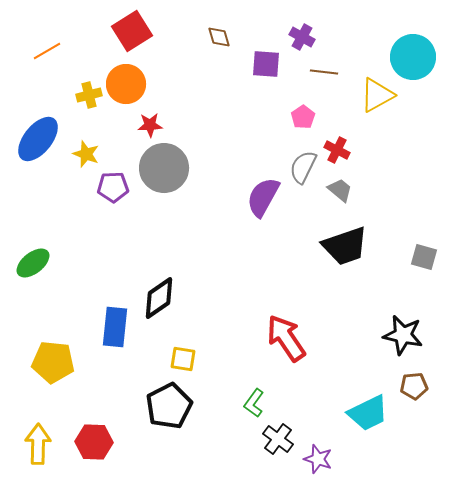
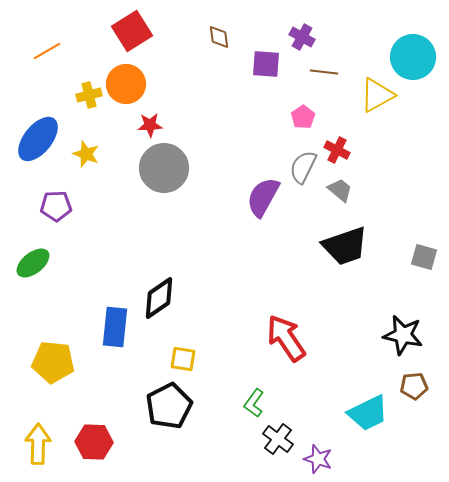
brown diamond: rotated 10 degrees clockwise
purple pentagon: moved 57 px left, 19 px down
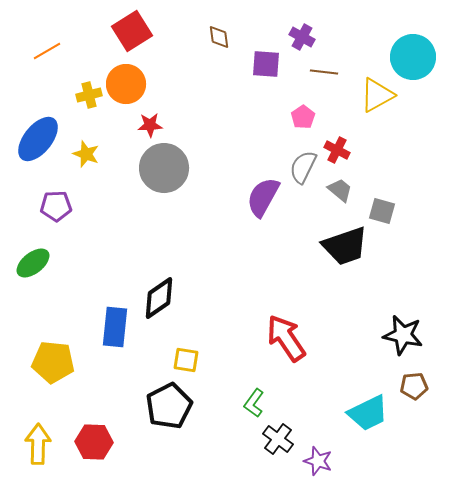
gray square: moved 42 px left, 46 px up
yellow square: moved 3 px right, 1 px down
purple star: moved 2 px down
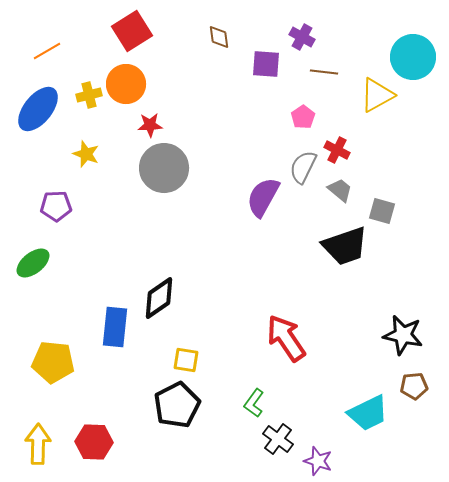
blue ellipse: moved 30 px up
black pentagon: moved 8 px right, 1 px up
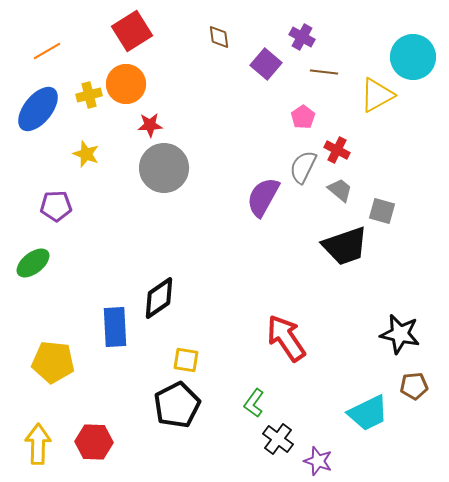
purple square: rotated 36 degrees clockwise
blue rectangle: rotated 9 degrees counterclockwise
black star: moved 3 px left, 1 px up
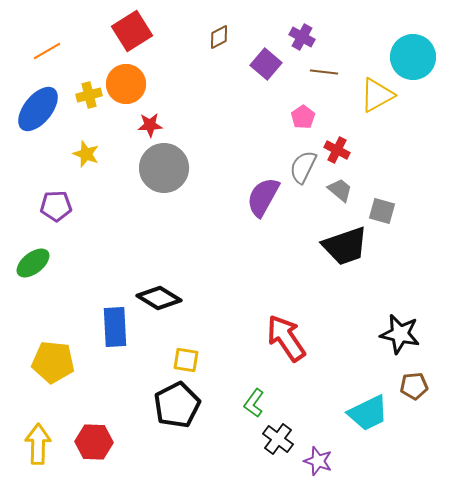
brown diamond: rotated 70 degrees clockwise
black diamond: rotated 66 degrees clockwise
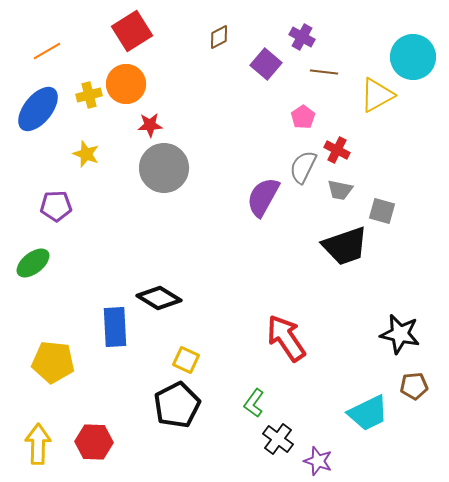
gray trapezoid: rotated 152 degrees clockwise
yellow square: rotated 16 degrees clockwise
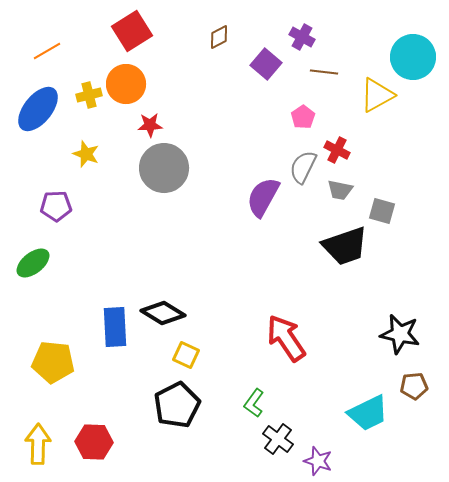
black diamond: moved 4 px right, 15 px down
yellow square: moved 5 px up
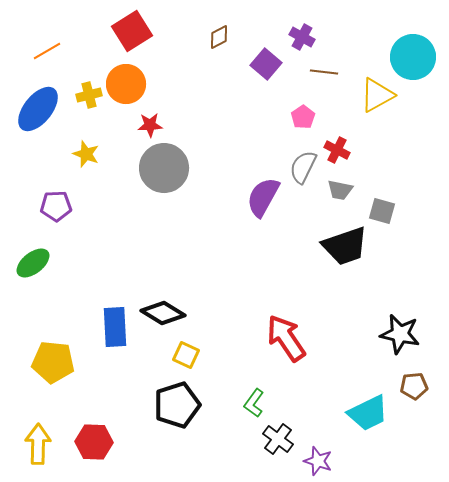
black pentagon: rotated 9 degrees clockwise
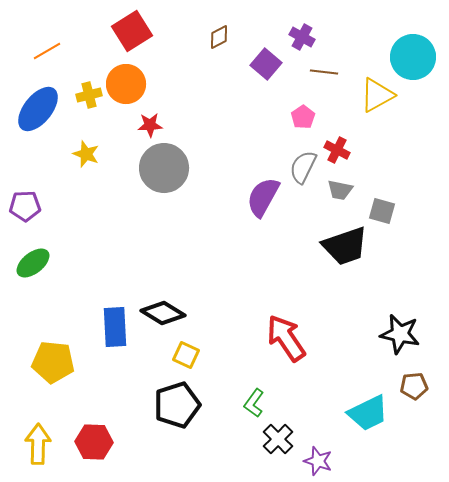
purple pentagon: moved 31 px left
black cross: rotated 8 degrees clockwise
